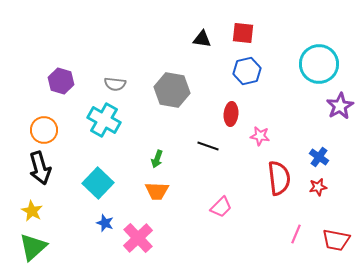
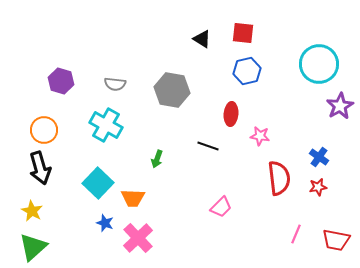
black triangle: rotated 24 degrees clockwise
cyan cross: moved 2 px right, 5 px down
orange trapezoid: moved 24 px left, 7 px down
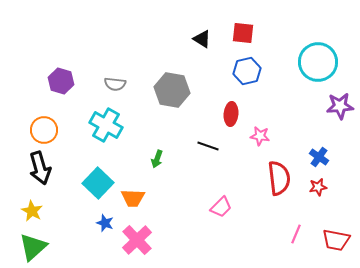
cyan circle: moved 1 px left, 2 px up
purple star: rotated 24 degrees clockwise
pink cross: moved 1 px left, 2 px down
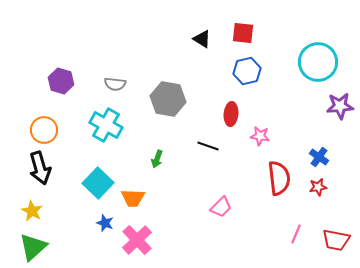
gray hexagon: moved 4 px left, 9 px down
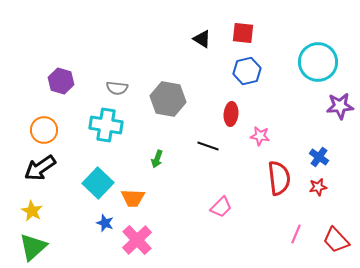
gray semicircle: moved 2 px right, 4 px down
cyan cross: rotated 20 degrees counterclockwise
black arrow: rotated 72 degrees clockwise
red trapezoid: rotated 36 degrees clockwise
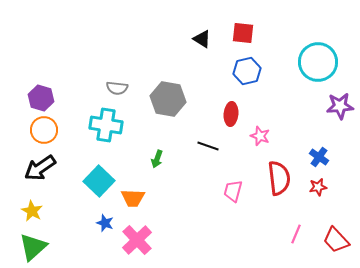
purple hexagon: moved 20 px left, 17 px down
pink star: rotated 12 degrees clockwise
cyan square: moved 1 px right, 2 px up
pink trapezoid: moved 12 px right, 16 px up; rotated 150 degrees clockwise
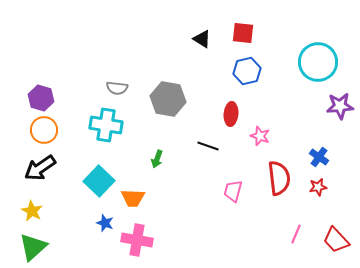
pink cross: rotated 36 degrees counterclockwise
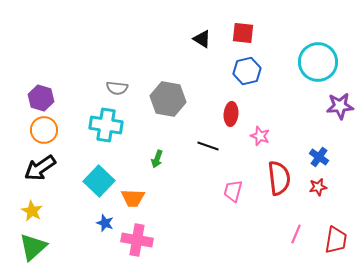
red trapezoid: rotated 128 degrees counterclockwise
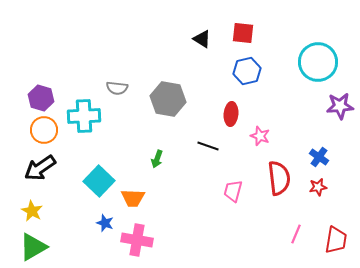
cyan cross: moved 22 px left, 9 px up; rotated 12 degrees counterclockwise
green triangle: rotated 12 degrees clockwise
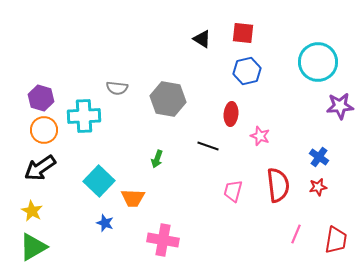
red semicircle: moved 1 px left, 7 px down
pink cross: moved 26 px right
